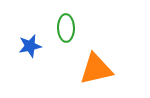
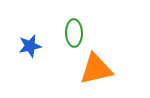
green ellipse: moved 8 px right, 5 px down
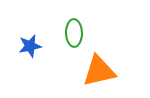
orange triangle: moved 3 px right, 2 px down
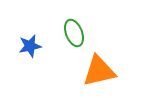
green ellipse: rotated 20 degrees counterclockwise
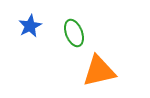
blue star: moved 20 px up; rotated 15 degrees counterclockwise
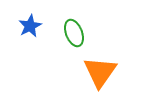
orange triangle: moved 1 px right, 1 px down; rotated 42 degrees counterclockwise
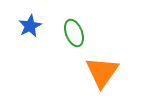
orange triangle: moved 2 px right
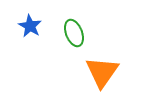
blue star: rotated 15 degrees counterclockwise
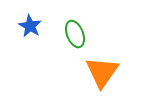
green ellipse: moved 1 px right, 1 px down
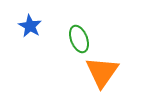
green ellipse: moved 4 px right, 5 px down
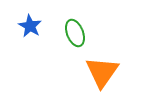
green ellipse: moved 4 px left, 6 px up
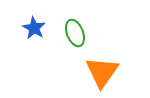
blue star: moved 4 px right, 2 px down
